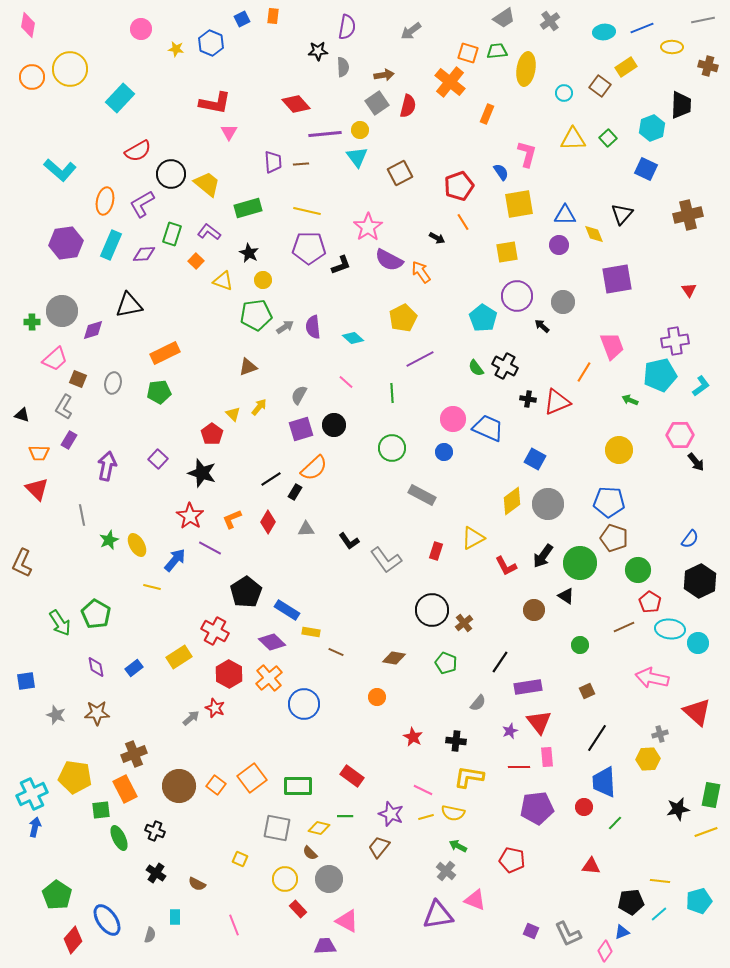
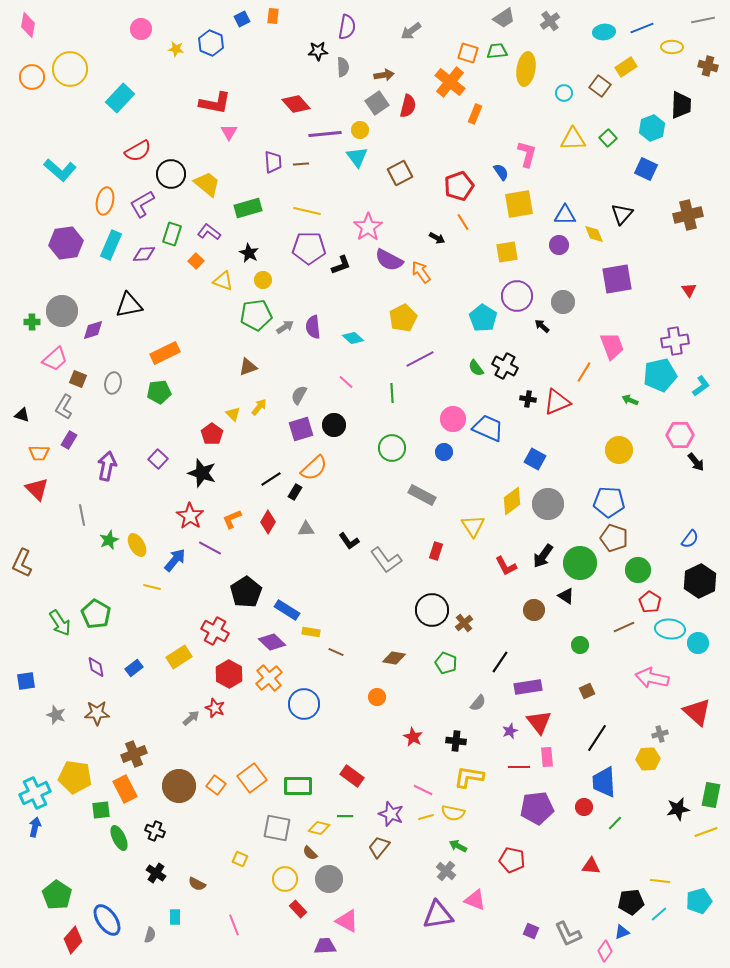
orange rectangle at (487, 114): moved 12 px left
yellow triangle at (473, 538): moved 12 px up; rotated 35 degrees counterclockwise
cyan cross at (32, 794): moved 3 px right, 1 px up
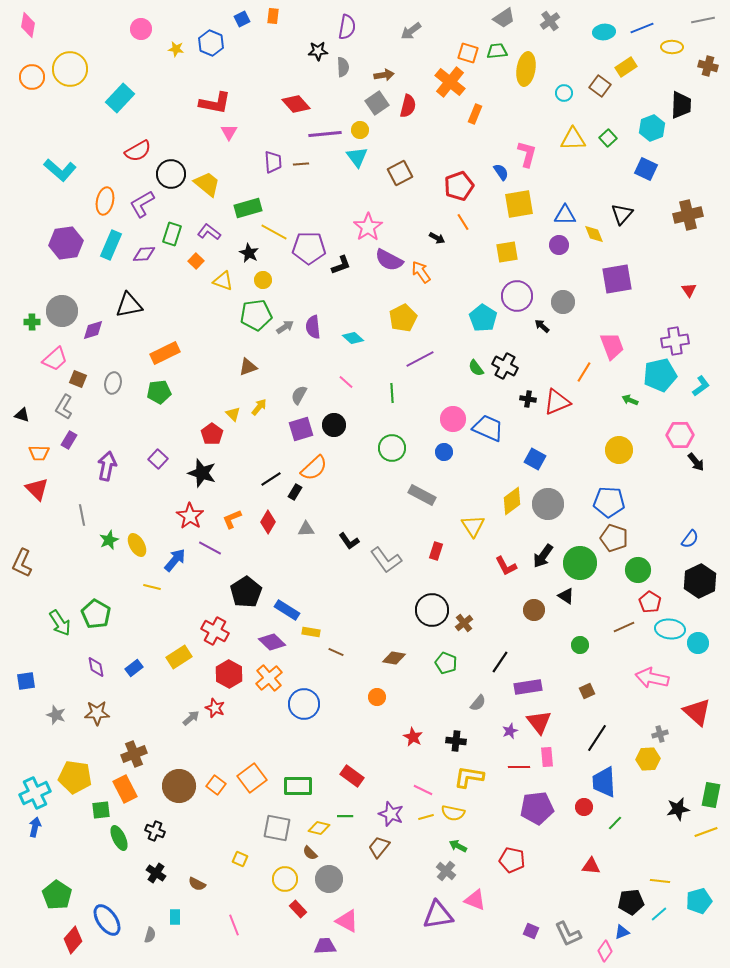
yellow line at (307, 211): moved 33 px left, 21 px down; rotated 16 degrees clockwise
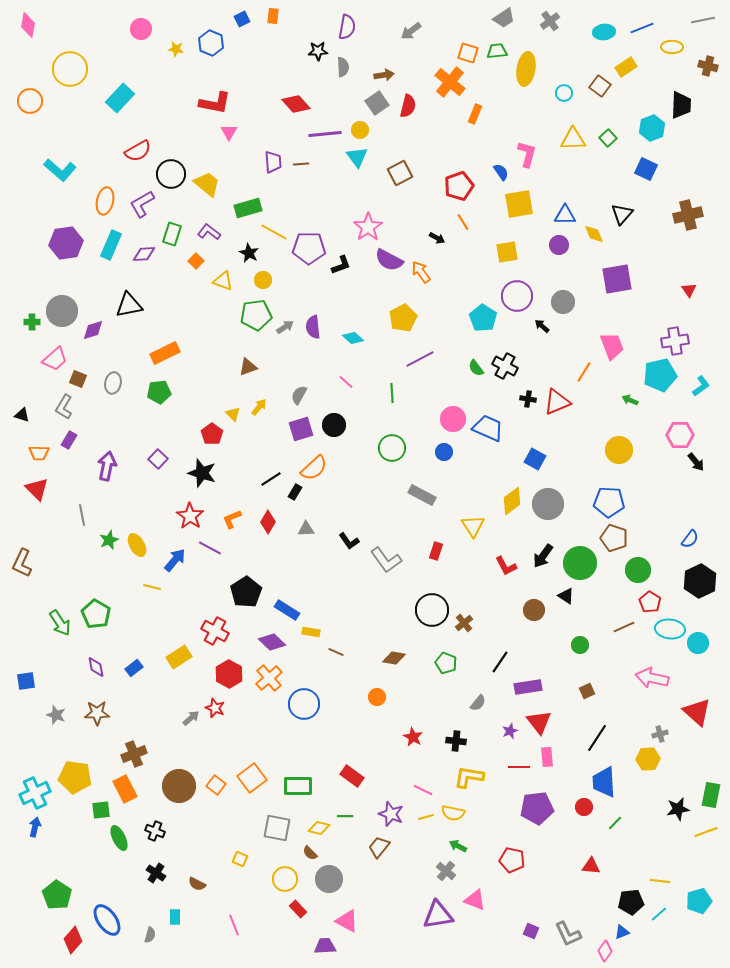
orange circle at (32, 77): moved 2 px left, 24 px down
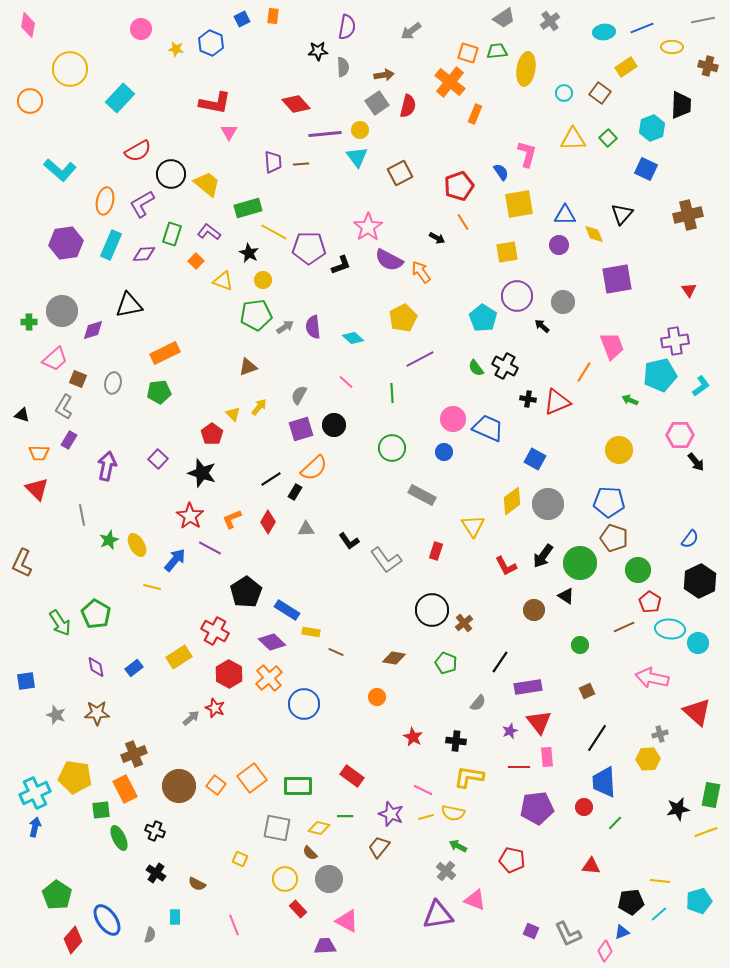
brown square at (600, 86): moved 7 px down
green cross at (32, 322): moved 3 px left
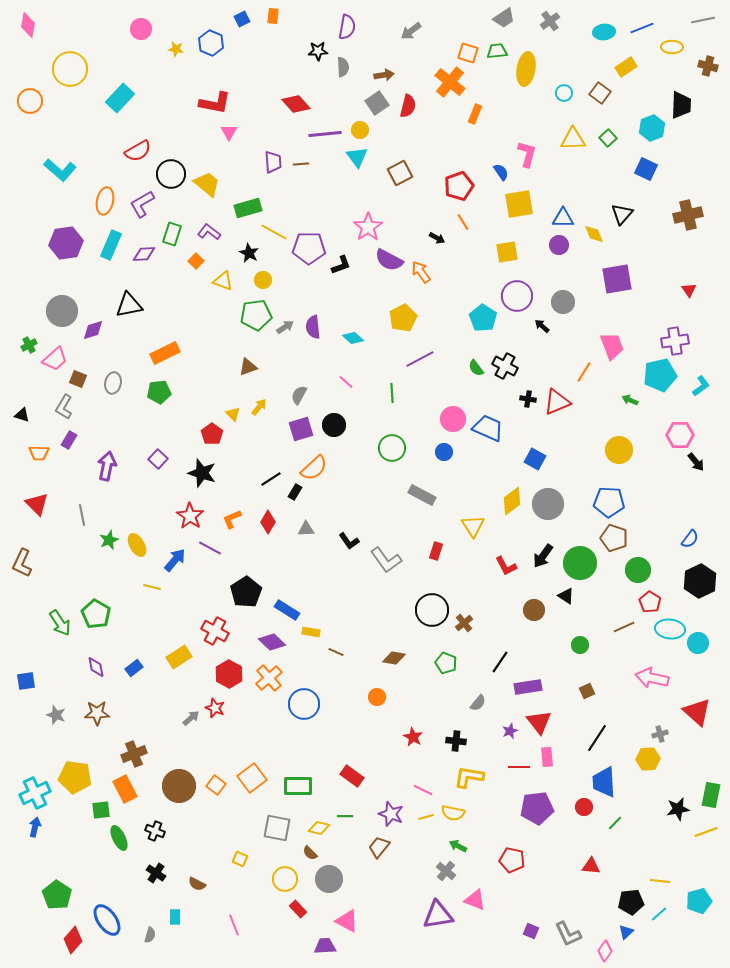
blue triangle at (565, 215): moved 2 px left, 3 px down
green cross at (29, 322): moved 23 px down; rotated 28 degrees counterclockwise
red triangle at (37, 489): moved 15 px down
blue triangle at (622, 932): moved 4 px right; rotated 21 degrees counterclockwise
